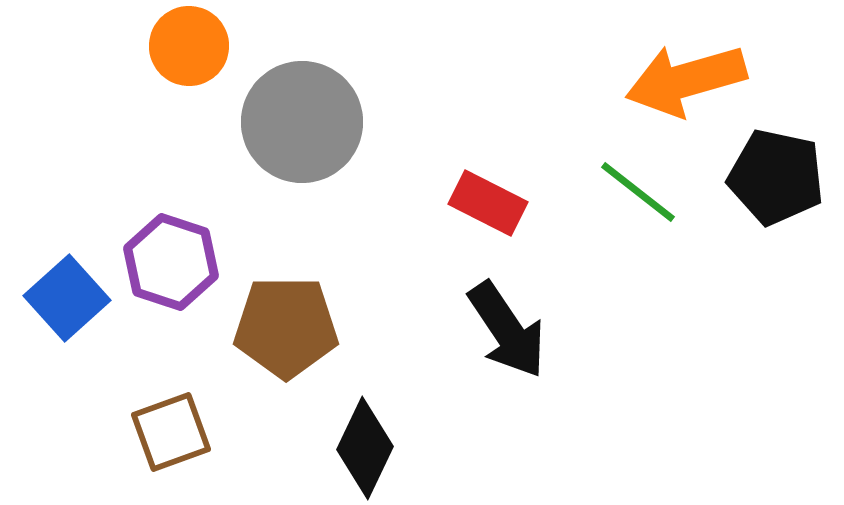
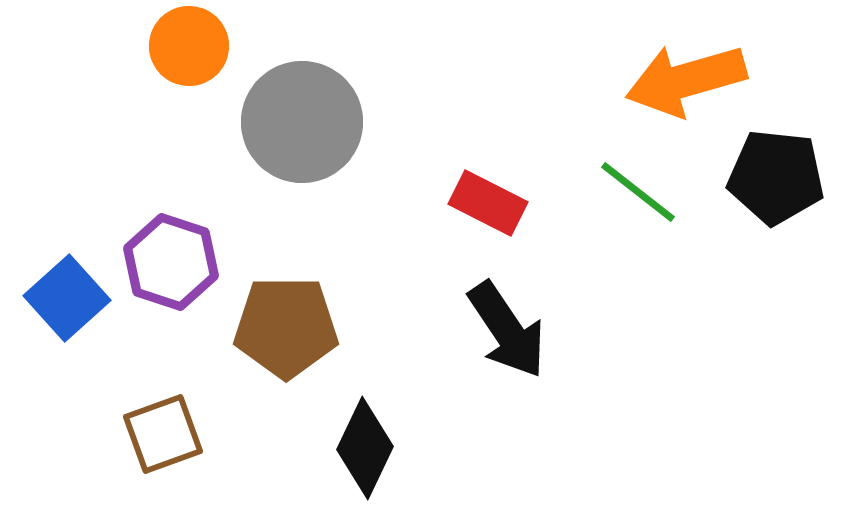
black pentagon: rotated 6 degrees counterclockwise
brown square: moved 8 px left, 2 px down
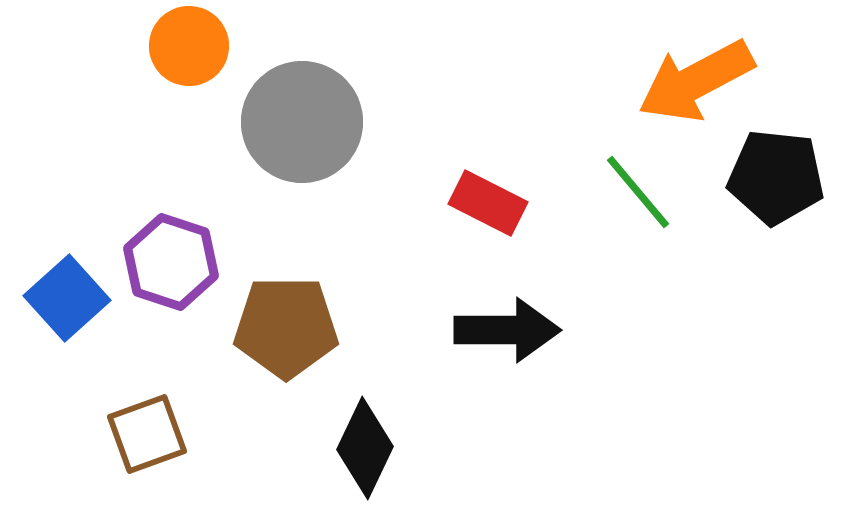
orange arrow: moved 10 px right, 1 px down; rotated 12 degrees counterclockwise
green line: rotated 12 degrees clockwise
black arrow: rotated 56 degrees counterclockwise
brown square: moved 16 px left
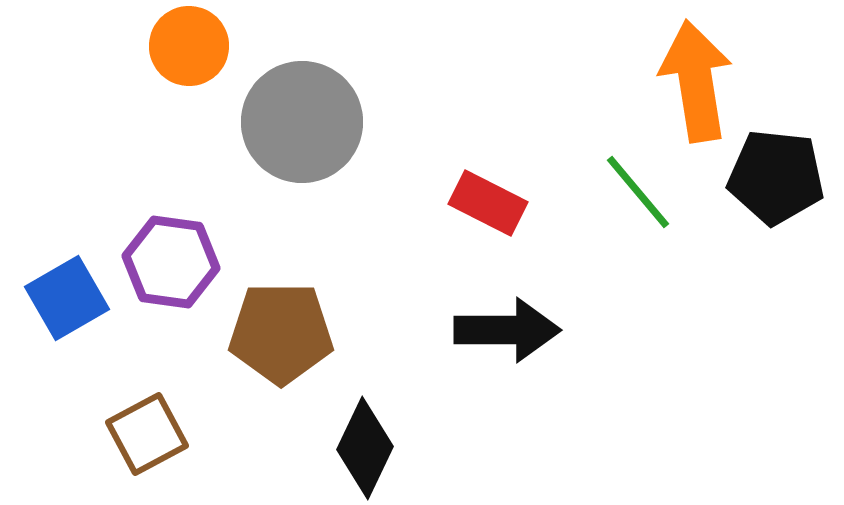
orange arrow: rotated 109 degrees clockwise
purple hexagon: rotated 10 degrees counterclockwise
blue square: rotated 12 degrees clockwise
brown pentagon: moved 5 px left, 6 px down
brown square: rotated 8 degrees counterclockwise
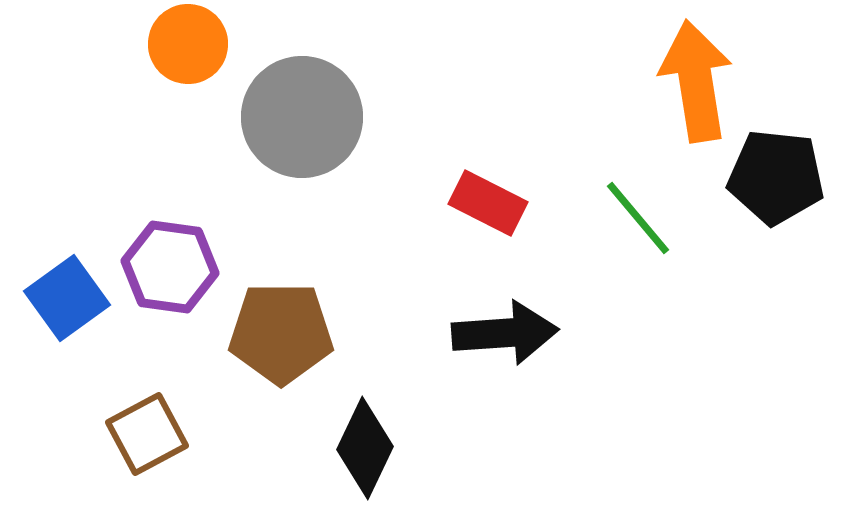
orange circle: moved 1 px left, 2 px up
gray circle: moved 5 px up
green line: moved 26 px down
purple hexagon: moved 1 px left, 5 px down
blue square: rotated 6 degrees counterclockwise
black arrow: moved 2 px left, 3 px down; rotated 4 degrees counterclockwise
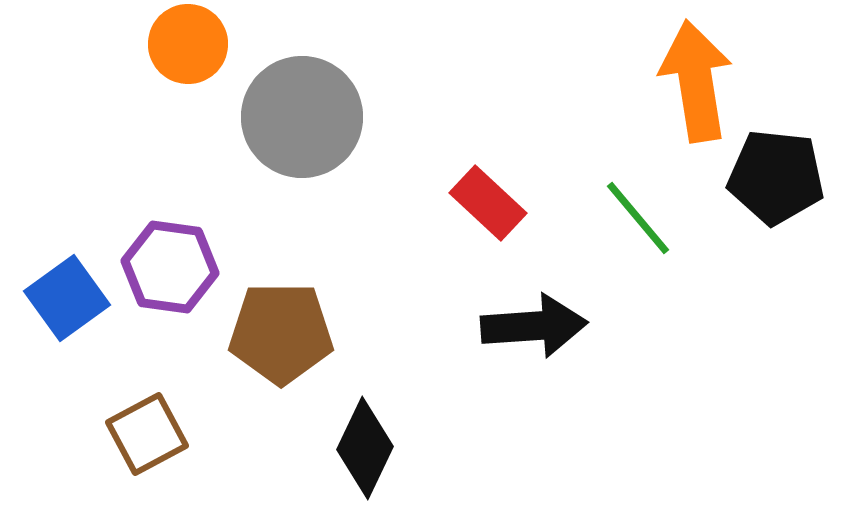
red rectangle: rotated 16 degrees clockwise
black arrow: moved 29 px right, 7 px up
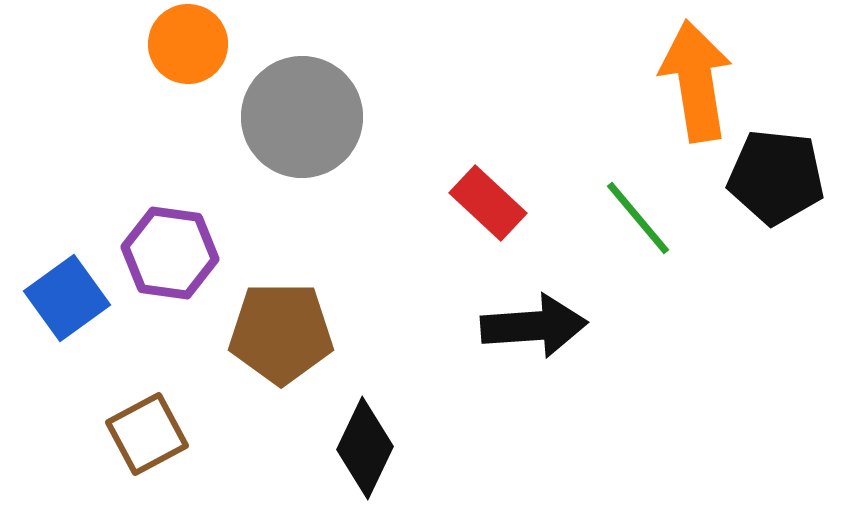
purple hexagon: moved 14 px up
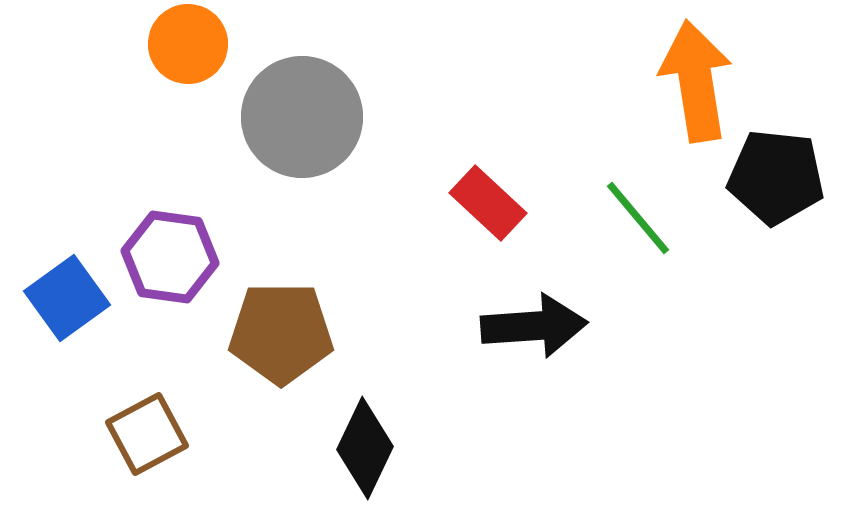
purple hexagon: moved 4 px down
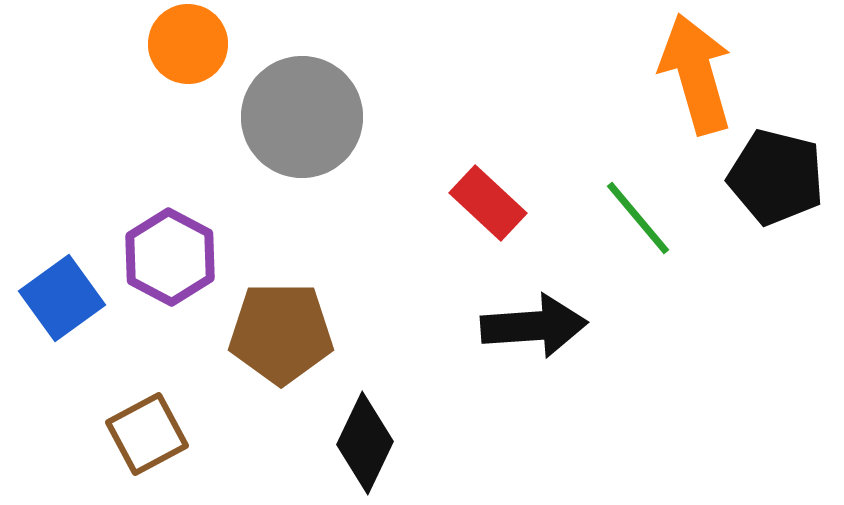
orange arrow: moved 7 px up; rotated 7 degrees counterclockwise
black pentagon: rotated 8 degrees clockwise
purple hexagon: rotated 20 degrees clockwise
blue square: moved 5 px left
black diamond: moved 5 px up
